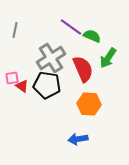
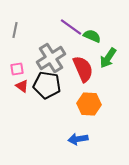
pink square: moved 5 px right, 9 px up
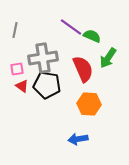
gray cross: moved 8 px left; rotated 24 degrees clockwise
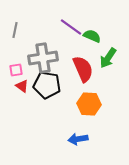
pink square: moved 1 px left, 1 px down
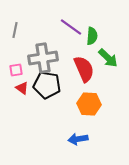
green semicircle: rotated 72 degrees clockwise
green arrow: rotated 80 degrees counterclockwise
red semicircle: moved 1 px right
red triangle: moved 2 px down
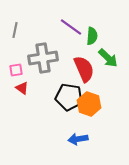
black pentagon: moved 22 px right, 12 px down
orange hexagon: rotated 15 degrees clockwise
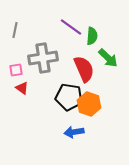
blue arrow: moved 4 px left, 7 px up
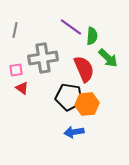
orange hexagon: moved 2 px left; rotated 25 degrees counterclockwise
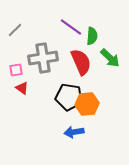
gray line: rotated 35 degrees clockwise
green arrow: moved 2 px right
red semicircle: moved 3 px left, 7 px up
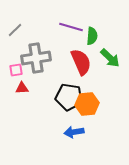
purple line: rotated 20 degrees counterclockwise
gray cross: moved 7 px left
red triangle: rotated 40 degrees counterclockwise
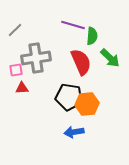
purple line: moved 2 px right, 2 px up
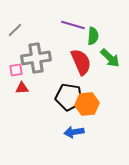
green semicircle: moved 1 px right
